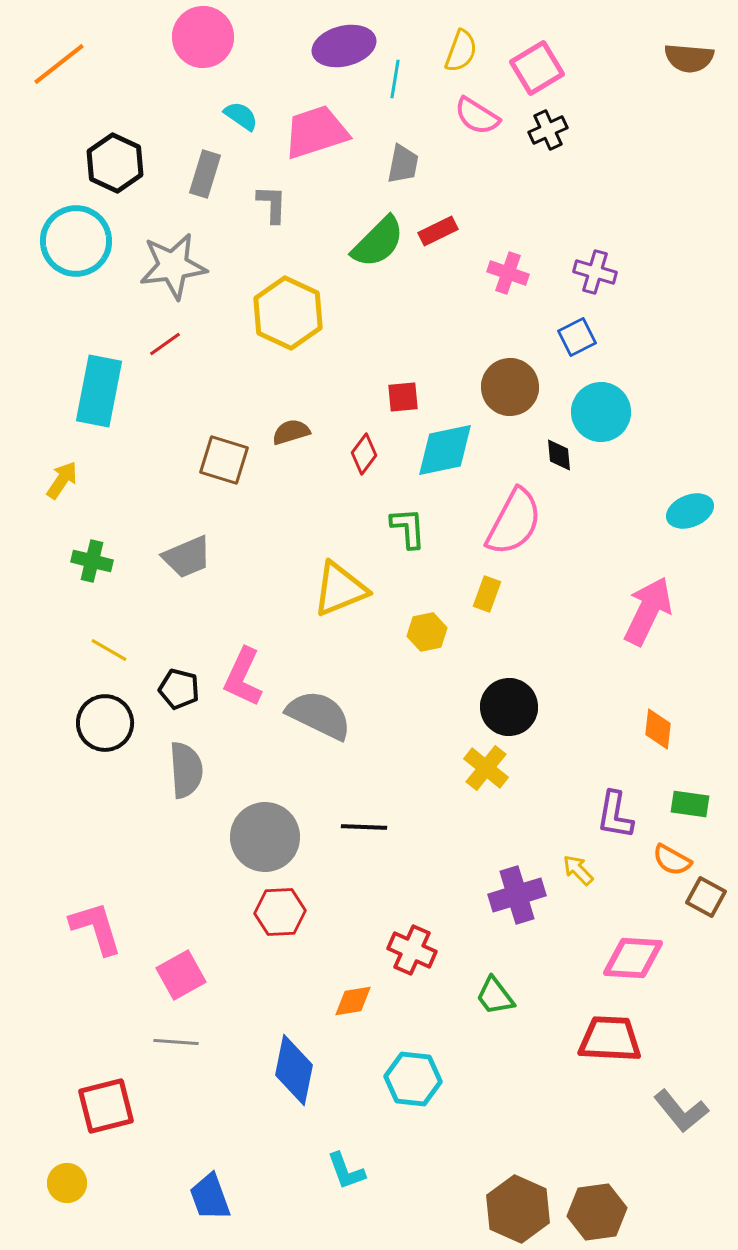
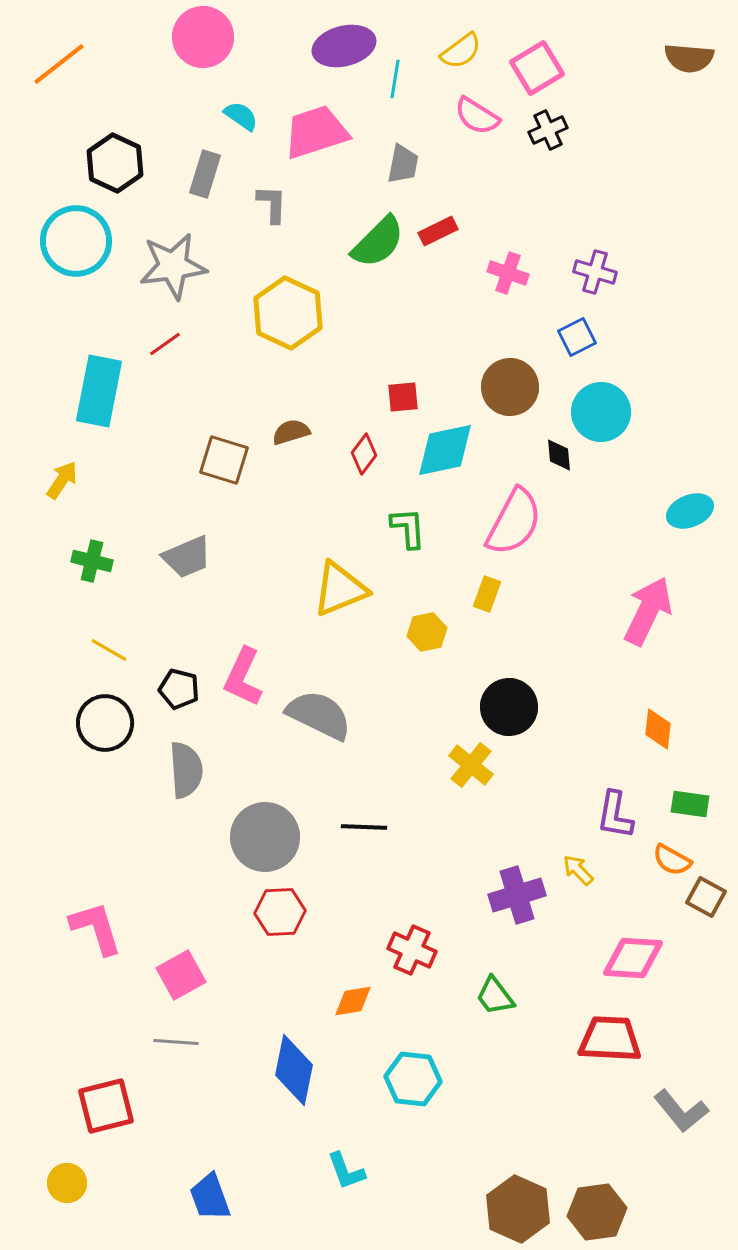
yellow semicircle at (461, 51): rotated 33 degrees clockwise
yellow cross at (486, 768): moved 15 px left, 3 px up
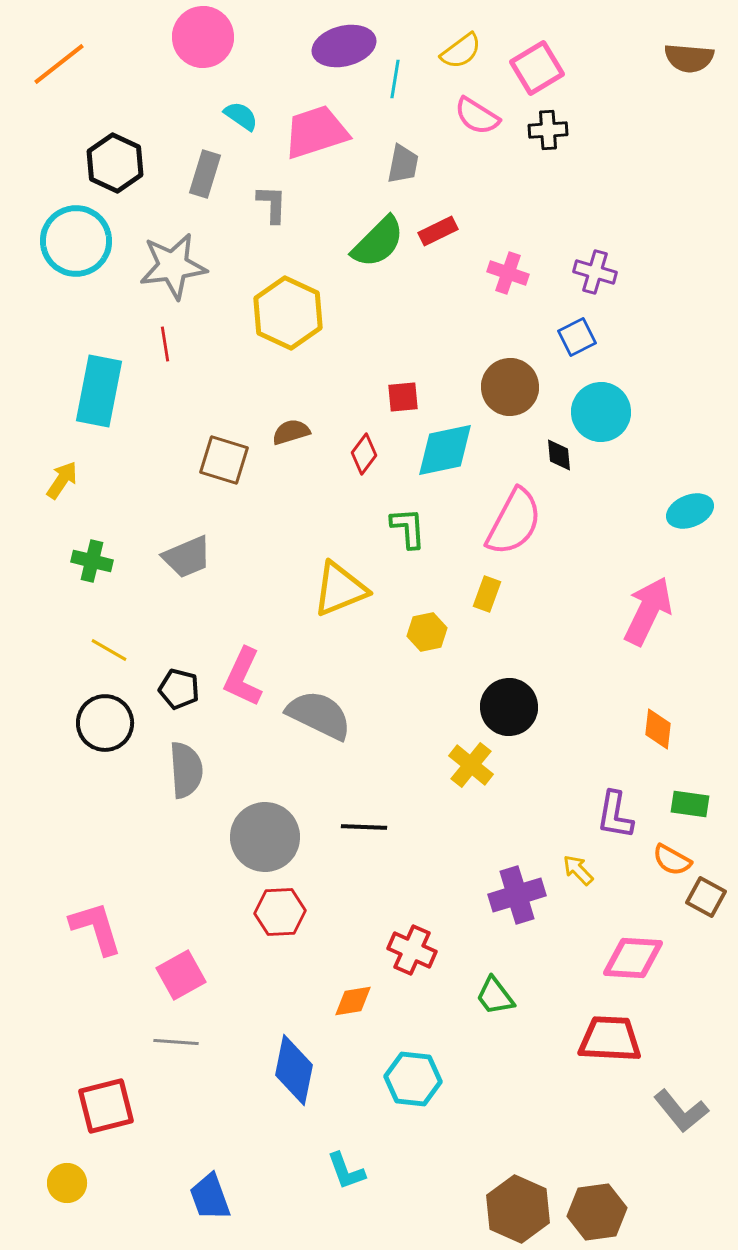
black cross at (548, 130): rotated 21 degrees clockwise
red line at (165, 344): rotated 64 degrees counterclockwise
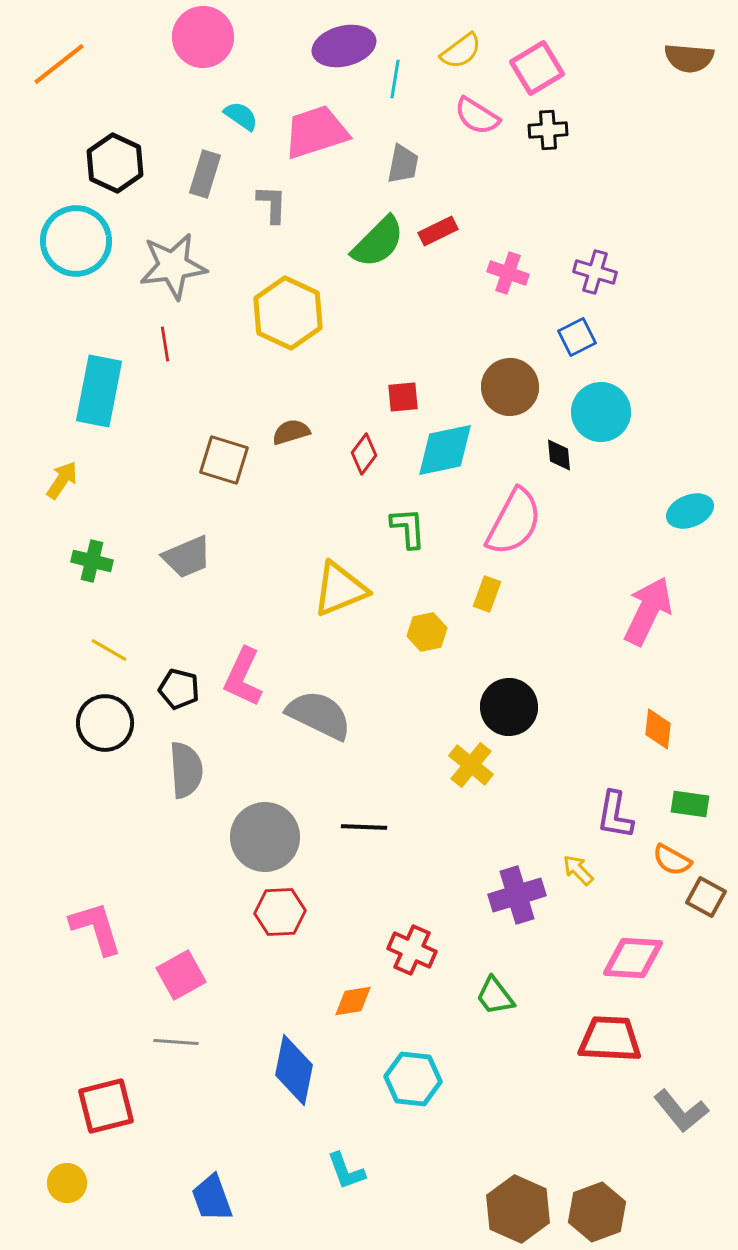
blue trapezoid at (210, 1197): moved 2 px right, 1 px down
brown hexagon at (597, 1212): rotated 12 degrees counterclockwise
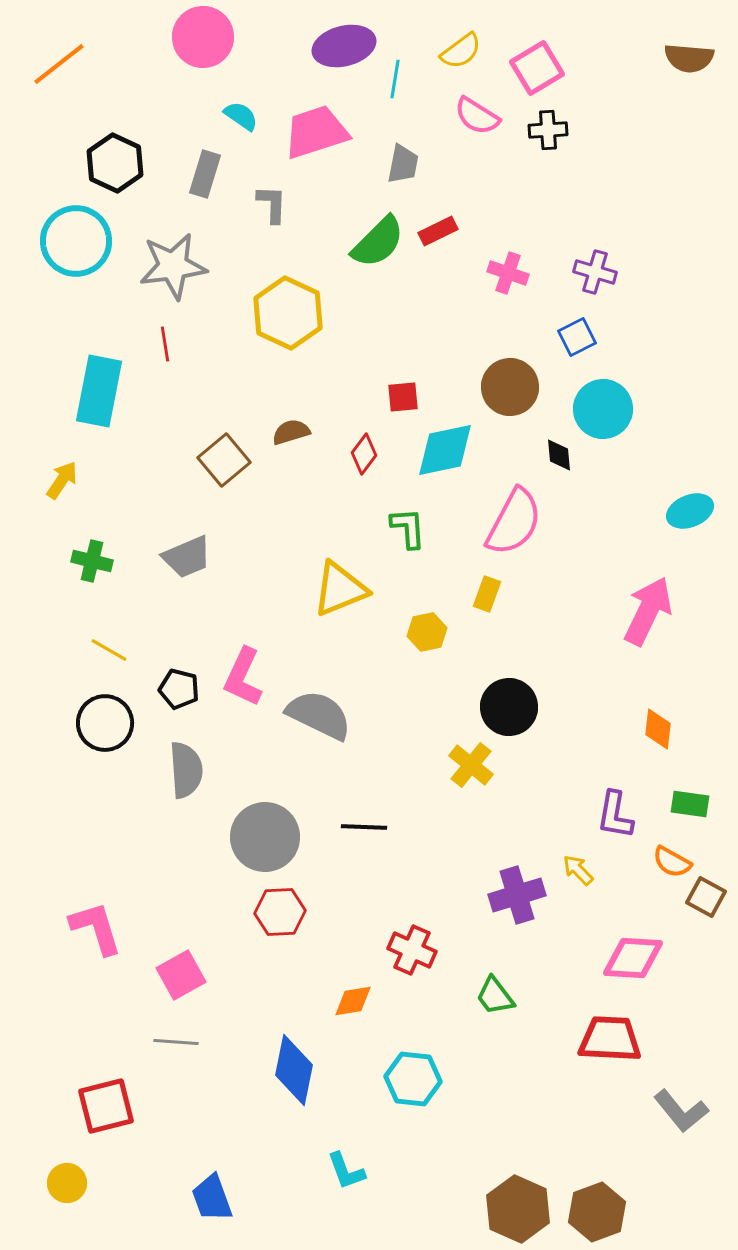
cyan circle at (601, 412): moved 2 px right, 3 px up
brown square at (224, 460): rotated 33 degrees clockwise
orange semicircle at (672, 860): moved 2 px down
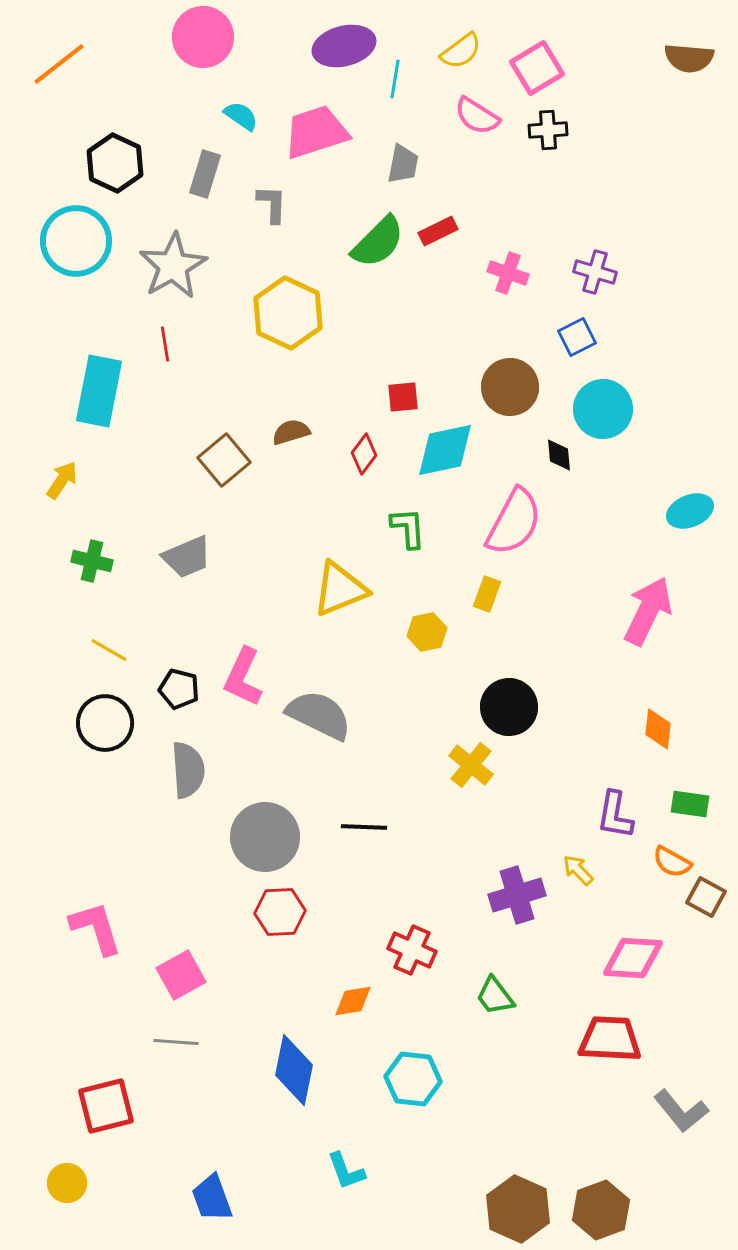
gray star at (173, 266): rotated 22 degrees counterclockwise
gray semicircle at (186, 770): moved 2 px right
brown hexagon at (597, 1212): moved 4 px right, 2 px up
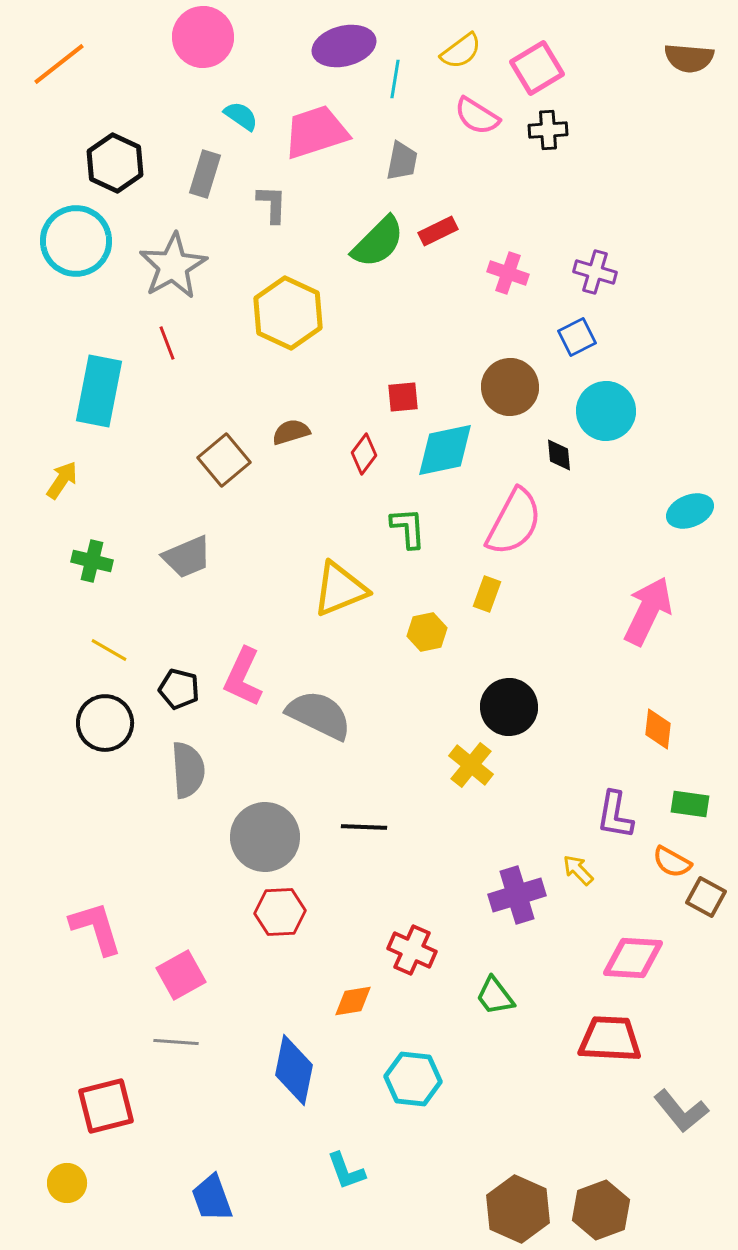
gray trapezoid at (403, 164): moved 1 px left, 3 px up
red line at (165, 344): moved 2 px right, 1 px up; rotated 12 degrees counterclockwise
cyan circle at (603, 409): moved 3 px right, 2 px down
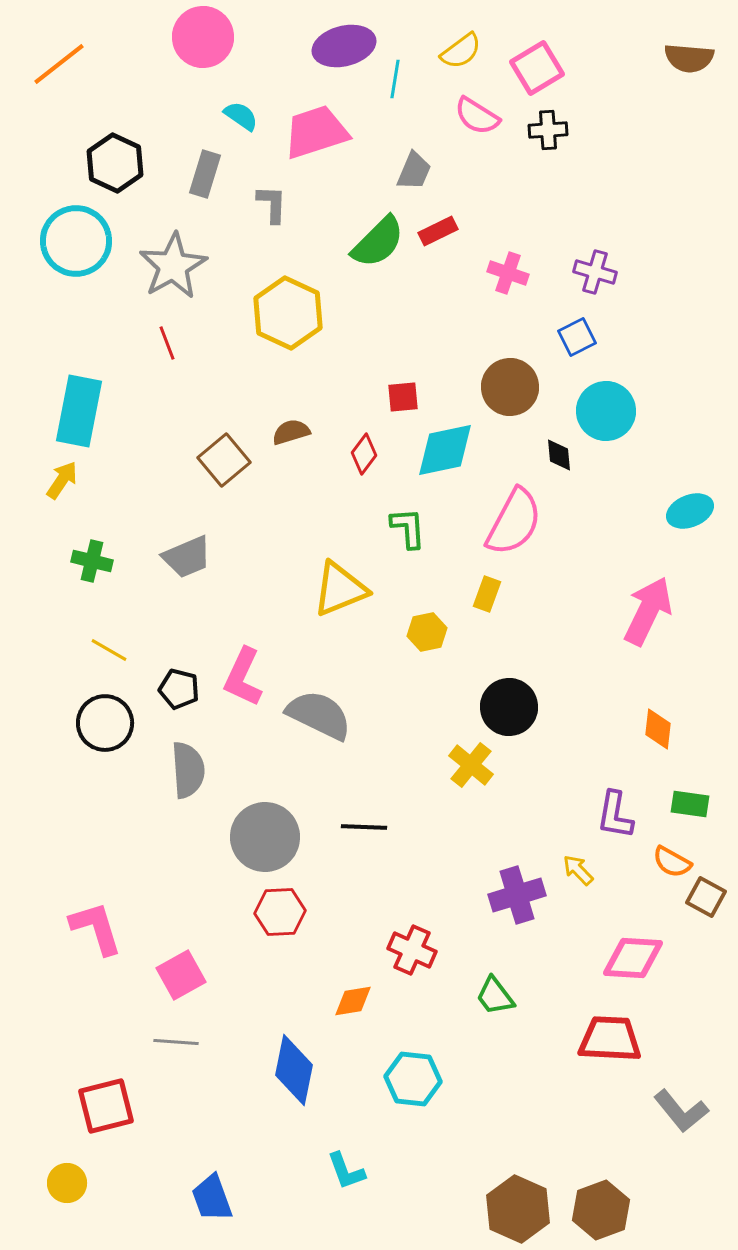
gray trapezoid at (402, 161): moved 12 px right, 10 px down; rotated 12 degrees clockwise
cyan rectangle at (99, 391): moved 20 px left, 20 px down
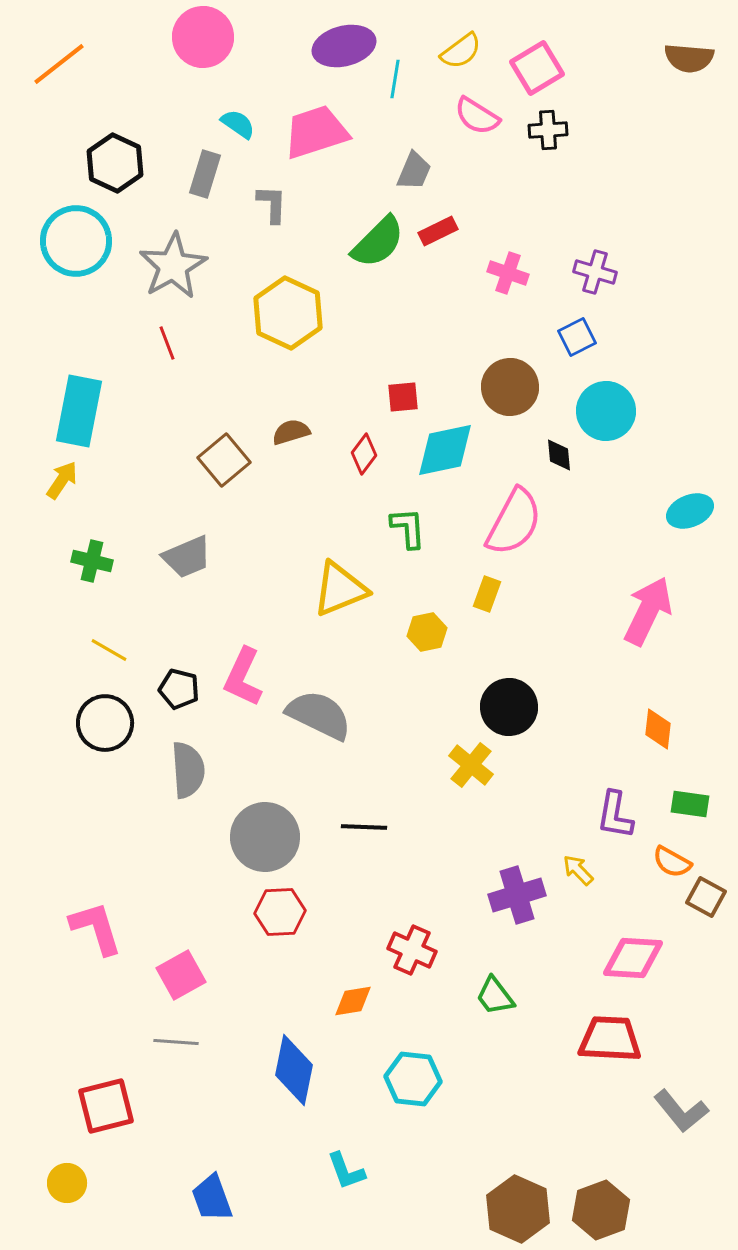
cyan semicircle at (241, 116): moved 3 px left, 8 px down
